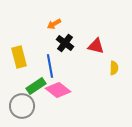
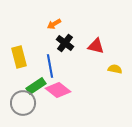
yellow semicircle: moved 1 px right, 1 px down; rotated 80 degrees counterclockwise
gray circle: moved 1 px right, 3 px up
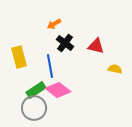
green rectangle: moved 4 px down
gray circle: moved 11 px right, 5 px down
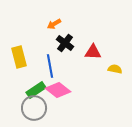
red triangle: moved 3 px left, 6 px down; rotated 12 degrees counterclockwise
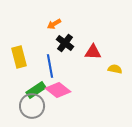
gray circle: moved 2 px left, 2 px up
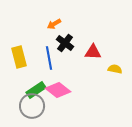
blue line: moved 1 px left, 8 px up
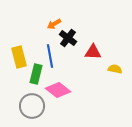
black cross: moved 3 px right, 5 px up
blue line: moved 1 px right, 2 px up
green rectangle: moved 16 px up; rotated 42 degrees counterclockwise
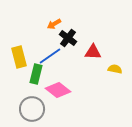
blue line: rotated 65 degrees clockwise
gray circle: moved 3 px down
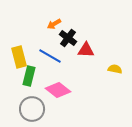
red triangle: moved 7 px left, 2 px up
blue line: rotated 65 degrees clockwise
green rectangle: moved 7 px left, 2 px down
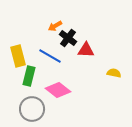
orange arrow: moved 1 px right, 2 px down
yellow rectangle: moved 1 px left, 1 px up
yellow semicircle: moved 1 px left, 4 px down
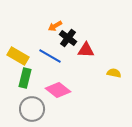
yellow rectangle: rotated 45 degrees counterclockwise
green rectangle: moved 4 px left, 2 px down
